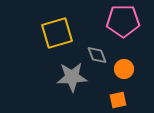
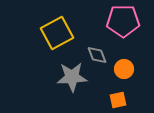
yellow square: rotated 12 degrees counterclockwise
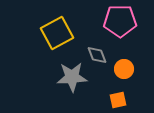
pink pentagon: moved 3 px left
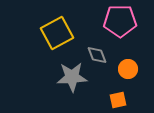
orange circle: moved 4 px right
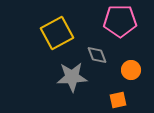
orange circle: moved 3 px right, 1 px down
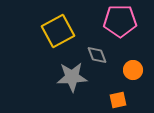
yellow square: moved 1 px right, 2 px up
orange circle: moved 2 px right
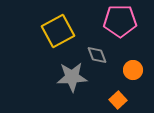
orange square: rotated 30 degrees counterclockwise
